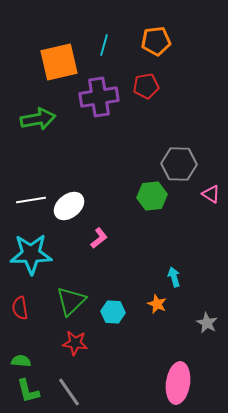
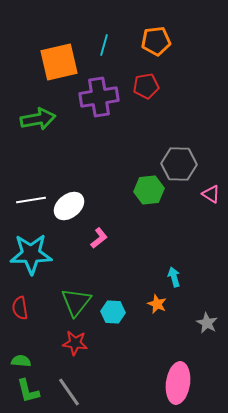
green hexagon: moved 3 px left, 6 px up
green triangle: moved 5 px right, 1 px down; rotated 8 degrees counterclockwise
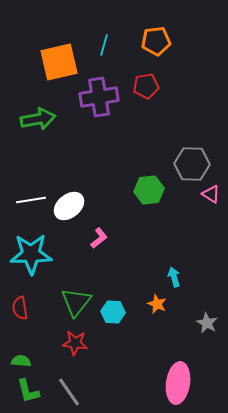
gray hexagon: moved 13 px right
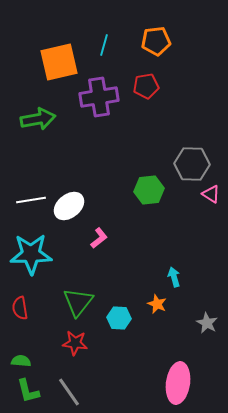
green triangle: moved 2 px right
cyan hexagon: moved 6 px right, 6 px down
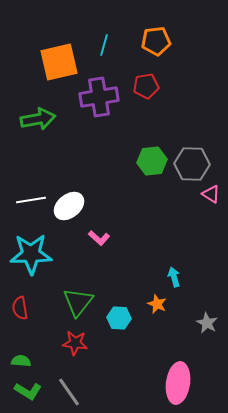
green hexagon: moved 3 px right, 29 px up
pink L-shape: rotated 80 degrees clockwise
green L-shape: rotated 44 degrees counterclockwise
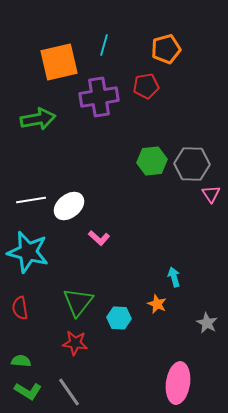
orange pentagon: moved 10 px right, 8 px down; rotated 8 degrees counterclockwise
pink triangle: rotated 24 degrees clockwise
cyan star: moved 3 px left, 2 px up; rotated 15 degrees clockwise
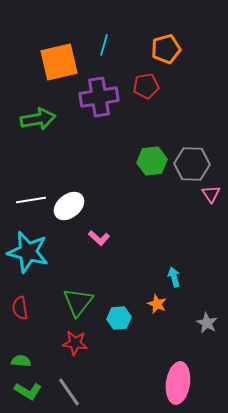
cyan hexagon: rotated 10 degrees counterclockwise
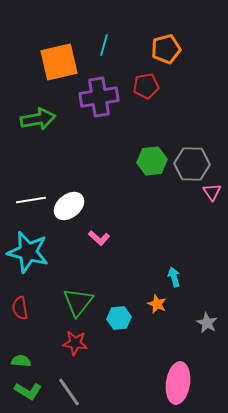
pink triangle: moved 1 px right, 2 px up
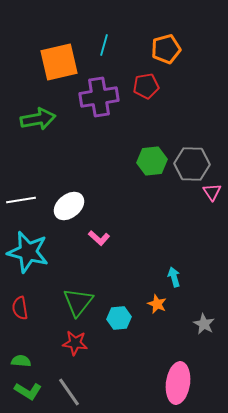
white line: moved 10 px left
gray star: moved 3 px left, 1 px down
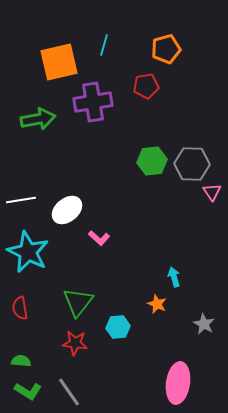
purple cross: moved 6 px left, 5 px down
white ellipse: moved 2 px left, 4 px down
cyan star: rotated 12 degrees clockwise
cyan hexagon: moved 1 px left, 9 px down
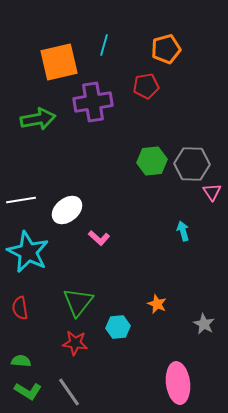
cyan arrow: moved 9 px right, 46 px up
pink ellipse: rotated 15 degrees counterclockwise
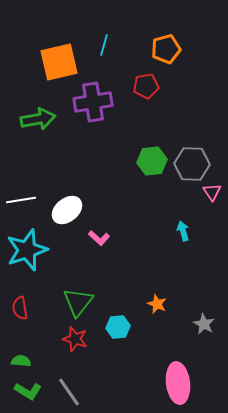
cyan star: moved 1 px left, 2 px up; rotated 27 degrees clockwise
red star: moved 4 px up; rotated 10 degrees clockwise
